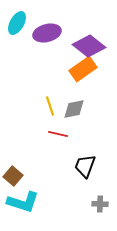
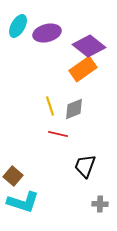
cyan ellipse: moved 1 px right, 3 px down
gray diamond: rotated 10 degrees counterclockwise
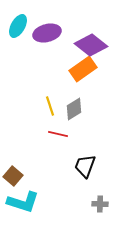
purple diamond: moved 2 px right, 1 px up
gray diamond: rotated 10 degrees counterclockwise
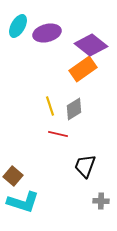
gray cross: moved 1 px right, 3 px up
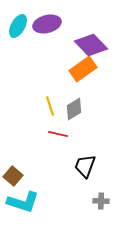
purple ellipse: moved 9 px up
purple diamond: rotated 8 degrees clockwise
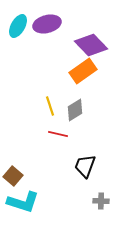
orange rectangle: moved 2 px down
gray diamond: moved 1 px right, 1 px down
